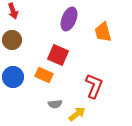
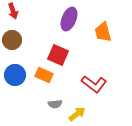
blue circle: moved 2 px right, 2 px up
red L-shape: moved 2 px up; rotated 105 degrees clockwise
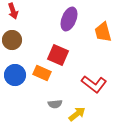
orange rectangle: moved 2 px left, 2 px up
